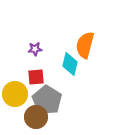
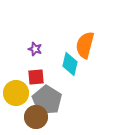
purple star: rotated 24 degrees clockwise
yellow circle: moved 1 px right, 1 px up
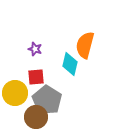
yellow circle: moved 1 px left
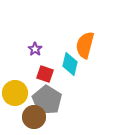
purple star: rotated 16 degrees clockwise
red square: moved 9 px right, 3 px up; rotated 24 degrees clockwise
brown circle: moved 2 px left
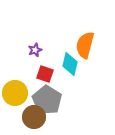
purple star: moved 1 px down; rotated 16 degrees clockwise
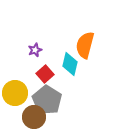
red square: rotated 30 degrees clockwise
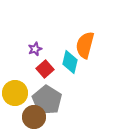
purple star: moved 1 px up
cyan diamond: moved 2 px up
red square: moved 5 px up
